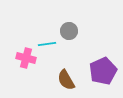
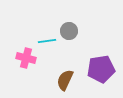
cyan line: moved 3 px up
purple pentagon: moved 2 px left, 2 px up; rotated 16 degrees clockwise
brown semicircle: moved 1 px left; rotated 55 degrees clockwise
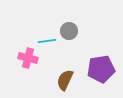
pink cross: moved 2 px right
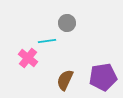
gray circle: moved 2 px left, 8 px up
pink cross: rotated 24 degrees clockwise
purple pentagon: moved 2 px right, 8 px down
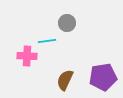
pink cross: moved 1 px left, 2 px up; rotated 36 degrees counterclockwise
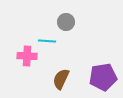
gray circle: moved 1 px left, 1 px up
cyan line: rotated 12 degrees clockwise
brown semicircle: moved 4 px left, 1 px up
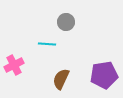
cyan line: moved 3 px down
pink cross: moved 13 px left, 9 px down; rotated 30 degrees counterclockwise
purple pentagon: moved 1 px right, 2 px up
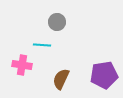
gray circle: moved 9 px left
cyan line: moved 5 px left, 1 px down
pink cross: moved 8 px right; rotated 36 degrees clockwise
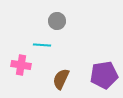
gray circle: moved 1 px up
pink cross: moved 1 px left
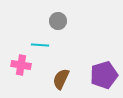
gray circle: moved 1 px right
cyan line: moved 2 px left
purple pentagon: rotated 8 degrees counterclockwise
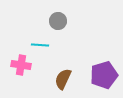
brown semicircle: moved 2 px right
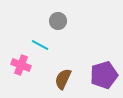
cyan line: rotated 24 degrees clockwise
pink cross: rotated 12 degrees clockwise
